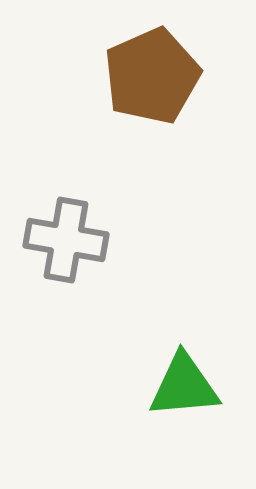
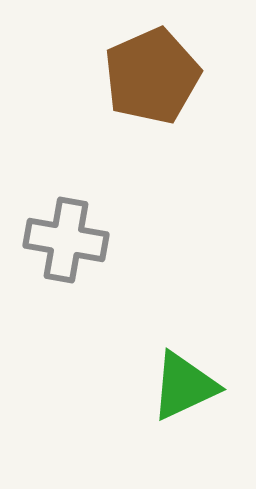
green triangle: rotated 20 degrees counterclockwise
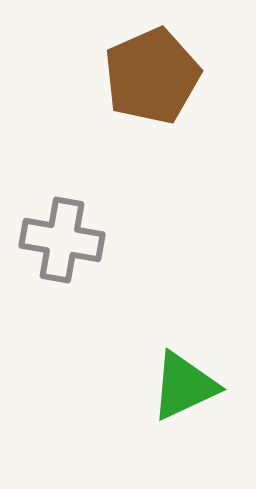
gray cross: moved 4 px left
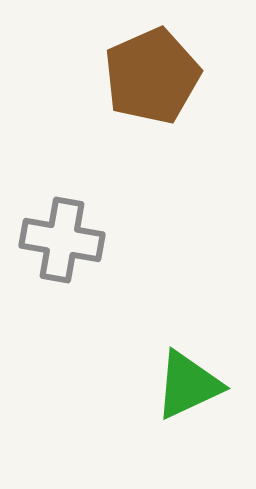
green triangle: moved 4 px right, 1 px up
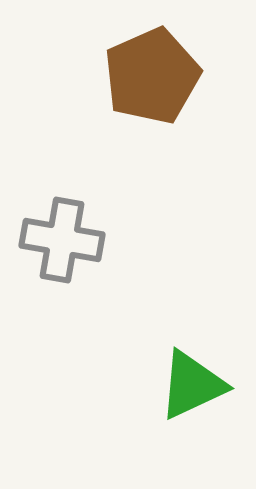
green triangle: moved 4 px right
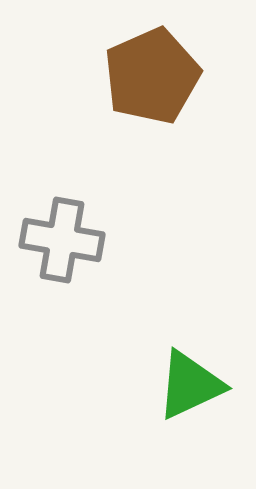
green triangle: moved 2 px left
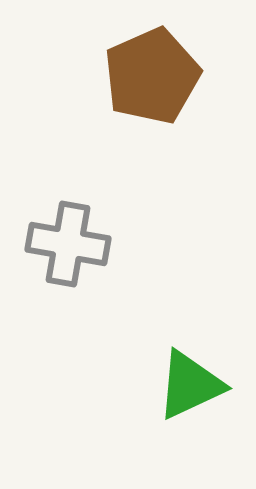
gray cross: moved 6 px right, 4 px down
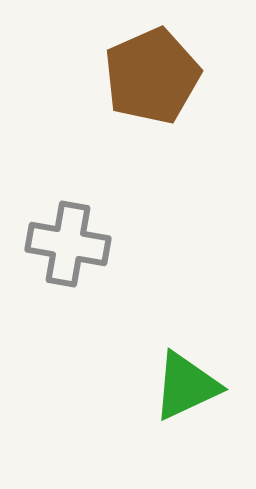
green triangle: moved 4 px left, 1 px down
